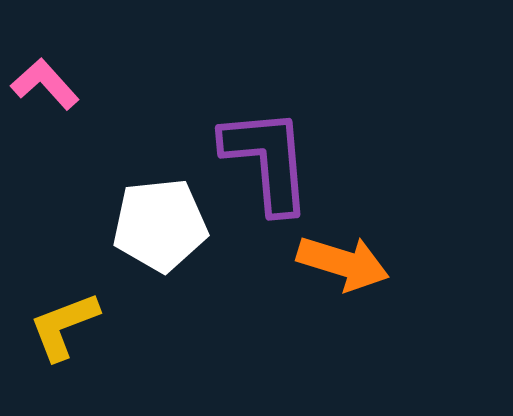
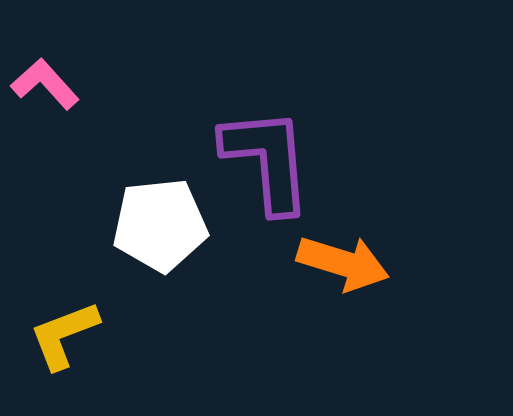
yellow L-shape: moved 9 px down
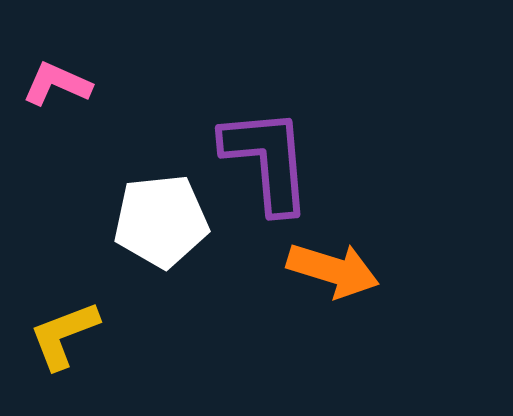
pink L-shape: moved 12 px right; rotated 24 degrees counterclockwise
white pentagon: moved 1 px right, 4 px up
orange arrow: moved 10 px left, 7 px down
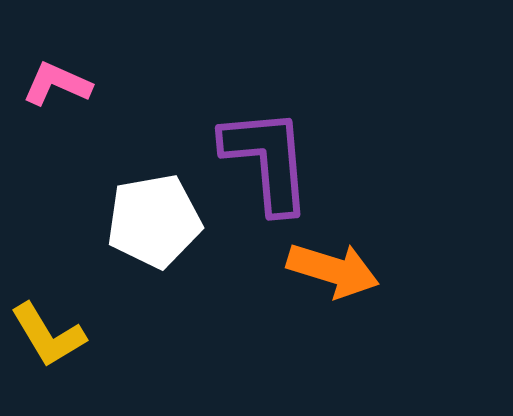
white pentagon: moved 7 px left; rotated 4 degrees counterclockwise
yellow L-shape: moved 16 px left; rotated 100 degrees counterclockwise
